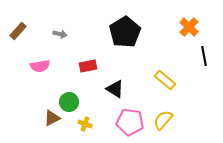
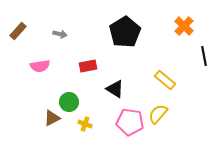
orange cross: moved 5 px left, 1 px up
yellow semicircle: moved 5 px left, 6 px up
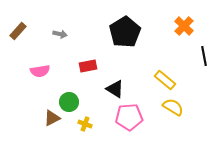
pink semicircle: moved 5 px down
yellow semicircle: moved 15 px right, 7 px up; rotated 80 degrees clockwise
pink pentagon: moved 1 px left, 5 px up; rotated 12 degrees counterclockwise
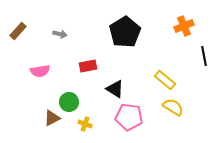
orange cross: rotated 24 degrees clockwise
pink pentagon: rotated 12 degrees clockwise
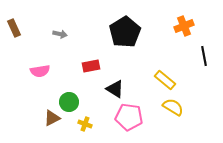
brown rectangle: moved 4 px left, 3 px up; rotated 66 degrees counterclockwise
red rectangle: moved 3 px right
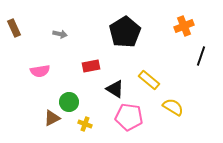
black line: moved 3 px left; rotated 30 degrees clockwise
yellow rectangle: moved 16 px left
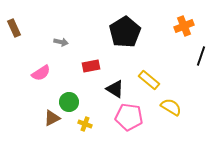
gray arrow: moved 1 px right, 8 px down
pink semicircle: moved 1 px right, 2 px down; rotated 24 degrees counterclockwise
yellow semicircle: moved 2 px left
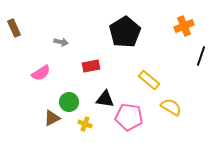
black triangle: moved 10 px left, 10 px down; rotated 24 degrees counterclockwise
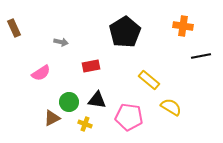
orange cross: moved 1 px left; rotated 30 degrees clockwise
black line: rotated 60 degrees clockwise
black triangle: moved 8 px left, 1 px down
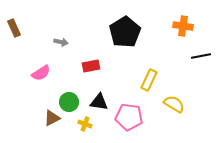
yellow rectangle: rotated 75 degrees clockwise
black triangle: moved 2 px right, 2 px down
yellow semicircle: moved 3 px right, 3 px up
